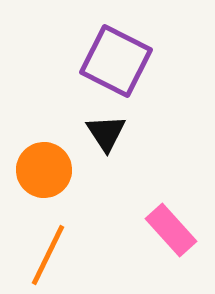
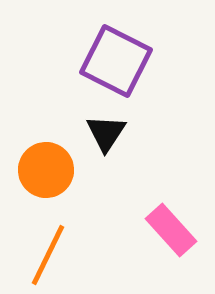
black triangle: rotated 6 degrees clockwise
orange circle: moved 2 px right
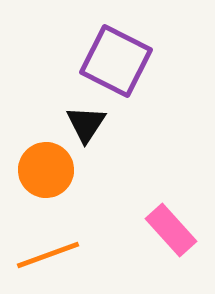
black triangle: moved 20 px left, 9 px up
orange line: rotated 44 degrees clockwise
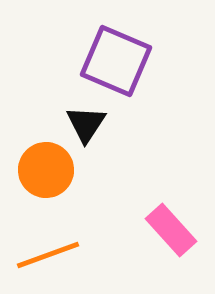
purple square: rotated 4 degrees counterclockwise
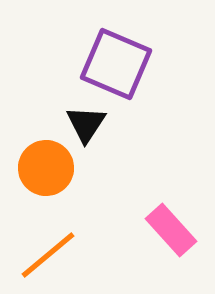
purple square: moved 3 px down
orange circle: moved 2 px up
orange line: rotated 20 degrees counterclockwise
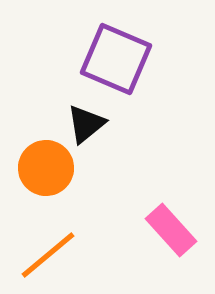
purple square: moved 5 px up
black triangle: rotated 18 degrees clockwise
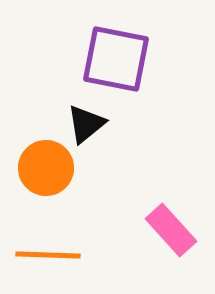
purple square: rotated 12 degrees counterclockwise
orange line: rotated 42 degrees clockwise
